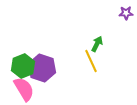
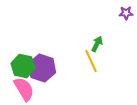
green hexagon: rotated 25 degrees counterclockwise
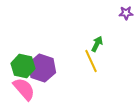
pink semicircle: rotated 10 degrees counterclockwise
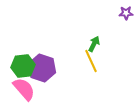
green arrow: moved 3 px left
green hexagon: rotated 20 degrees counterclockwise
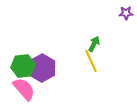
purple hexagon: rotated 12 degrees clockwise
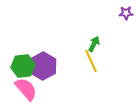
purple hexagon: moved 1 px right, 2 px up
pink semicircle: moved 2 px right
